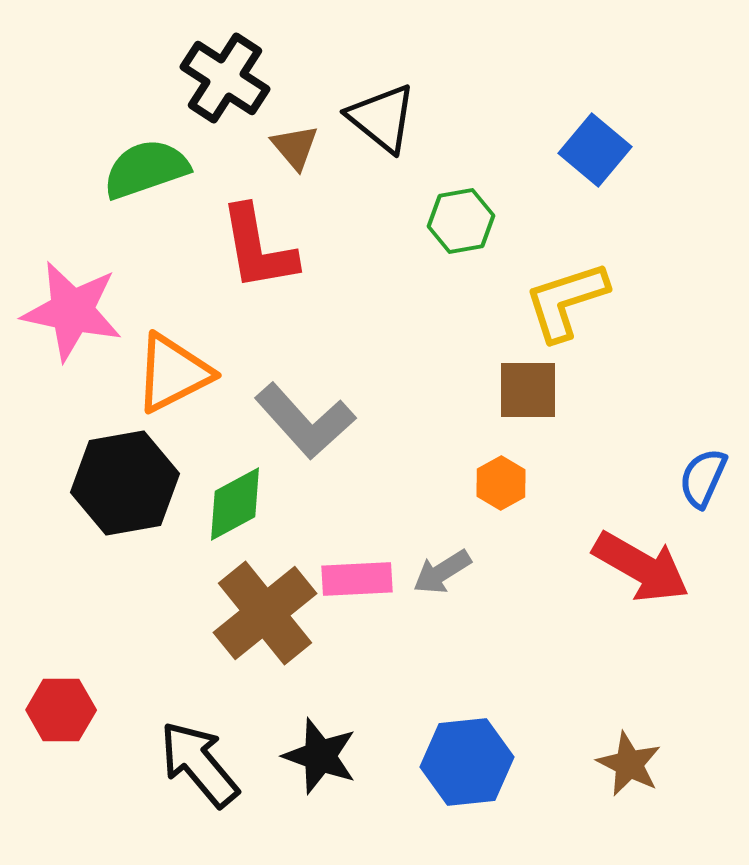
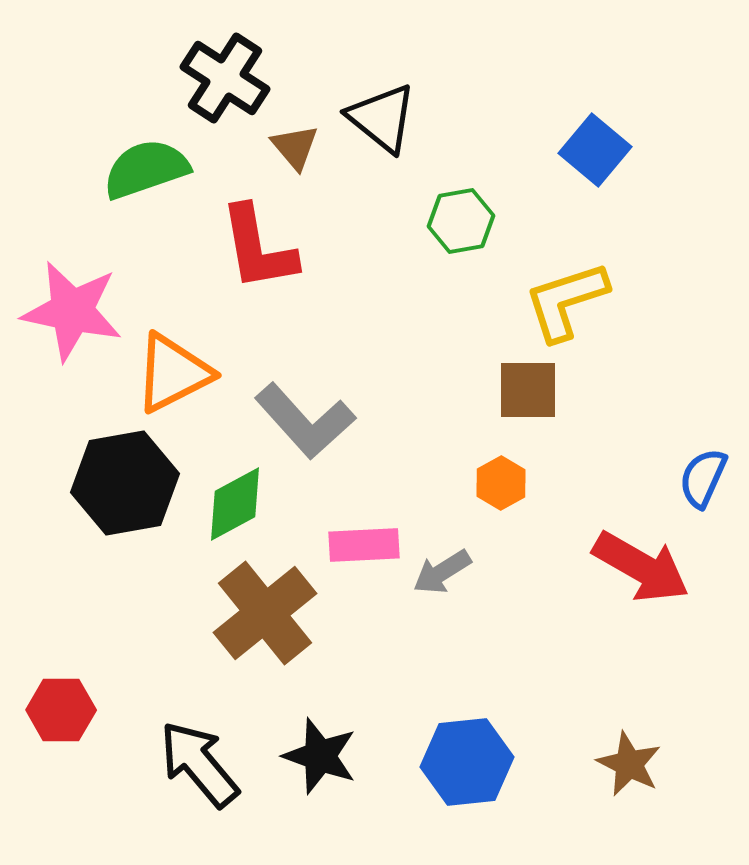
pink rectangle: moved 7 px right, 34 px up
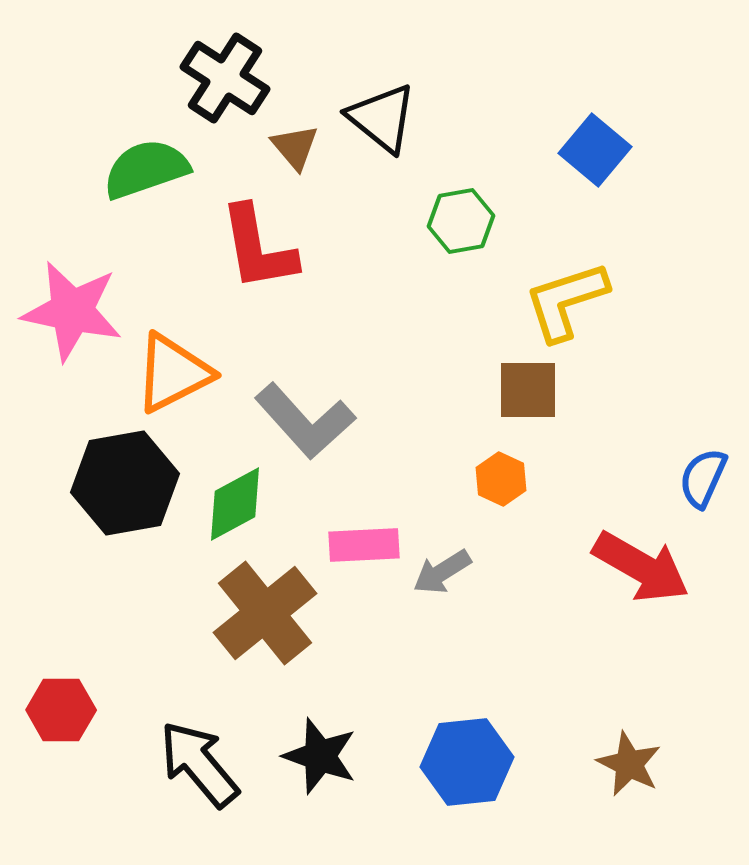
orange hexagon: moved 4 px up; rotated 6 degrees counterclockwise
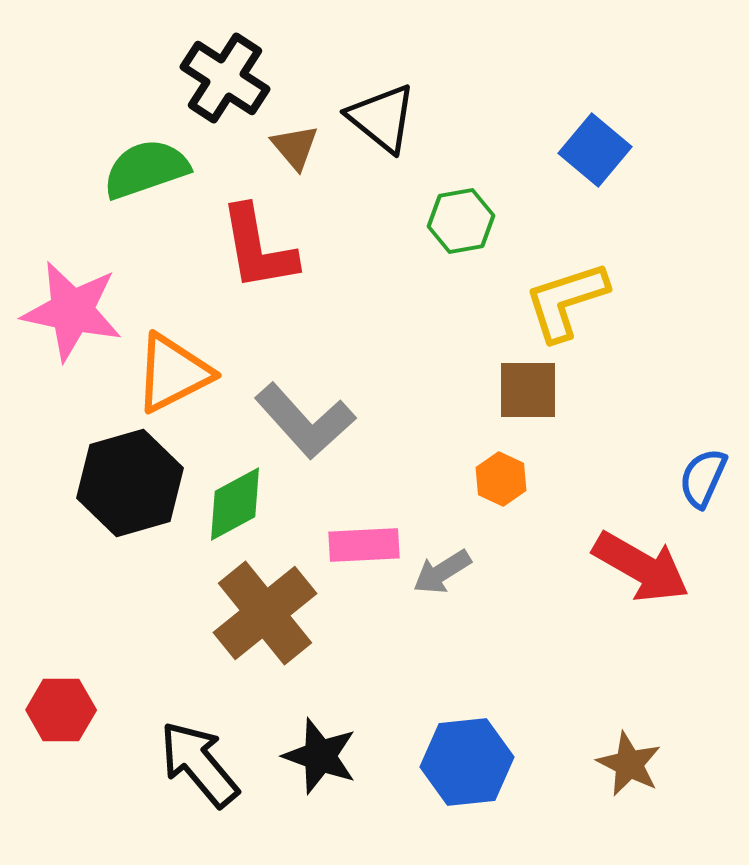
black hexagon: moved 5 px right; rotated 6 degrees counterclockwise
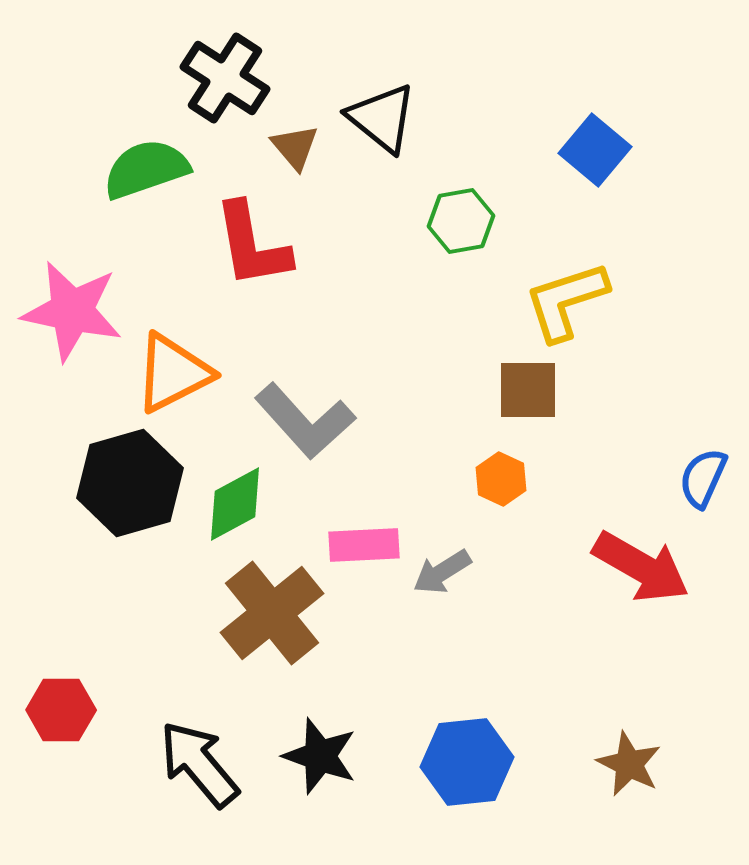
red L-shape: moved 6 px left, 3 px up
brown cross: moved 7 px right
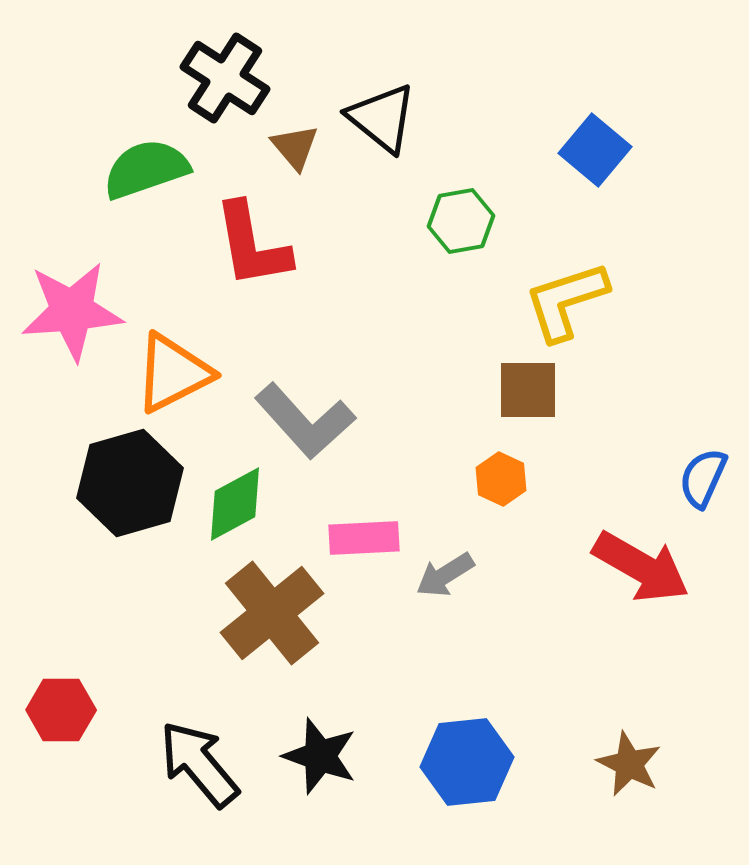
pink star: rotated 16 degrees counterclockwise
pink rectangle: moved 7 px up
gray arrow: moved 3 px right, 3 px down
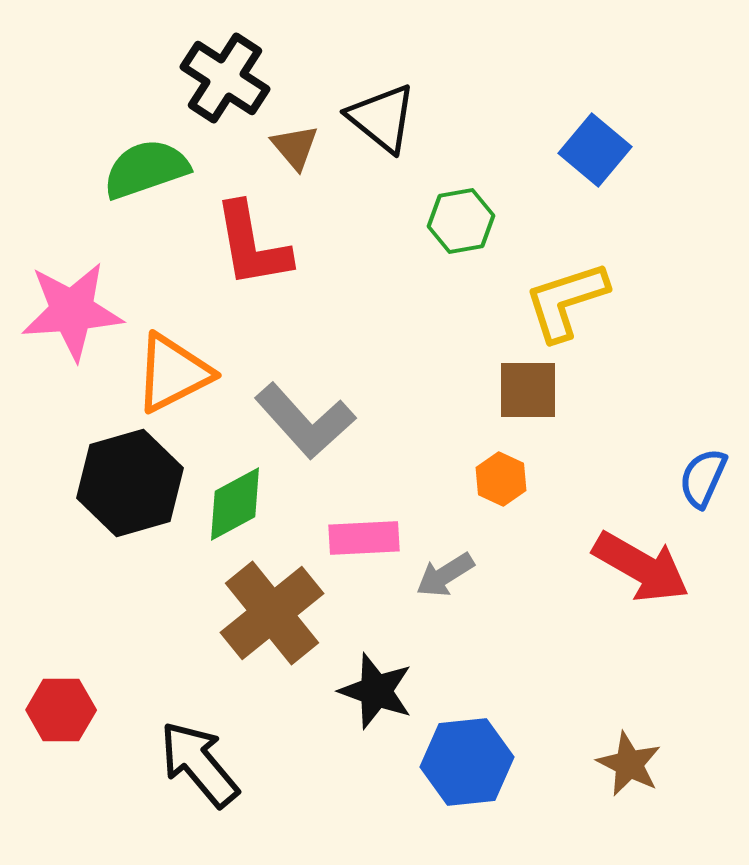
black star: moved 56 px right, 65 px up
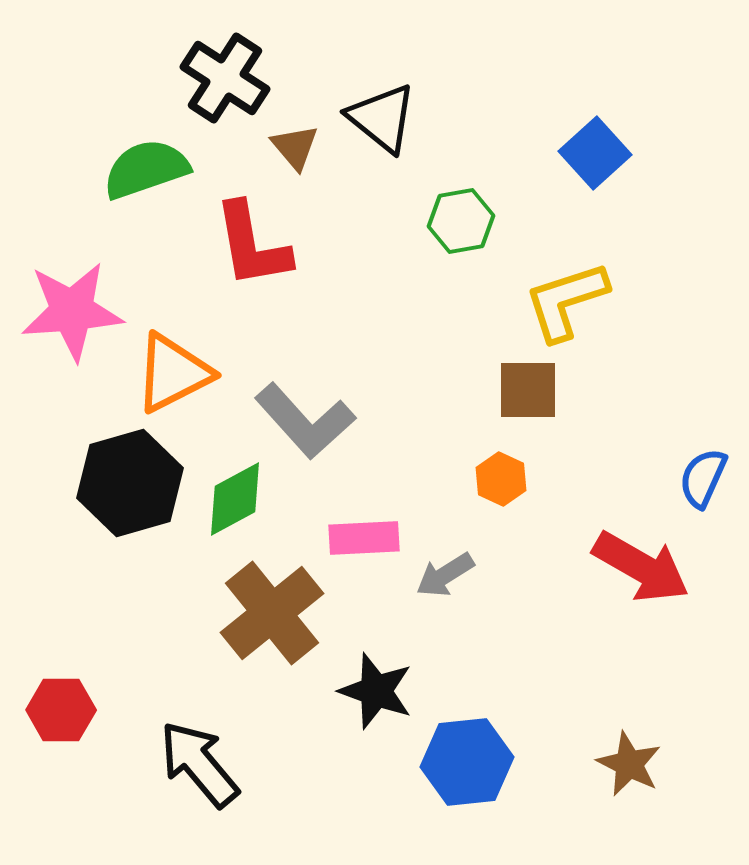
blue square: moved 3 px down; rotated 8 degrees clockwise
green diamond: moved 5 px up
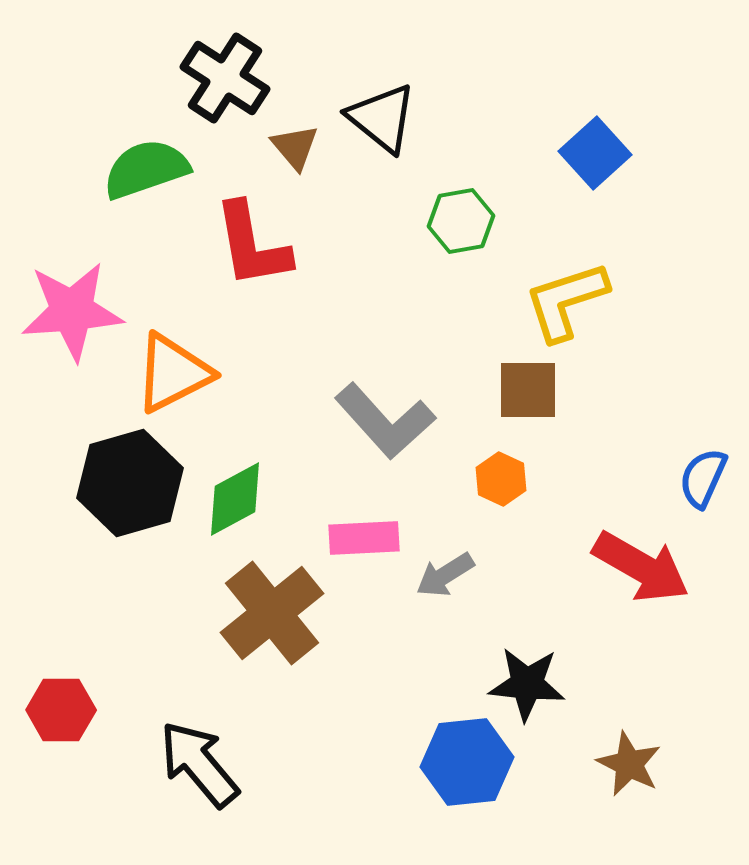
gray L-shape: moved 80 px right
black star: moved 151 px right, 7 px up; rotated 14 degrees counterclockwise
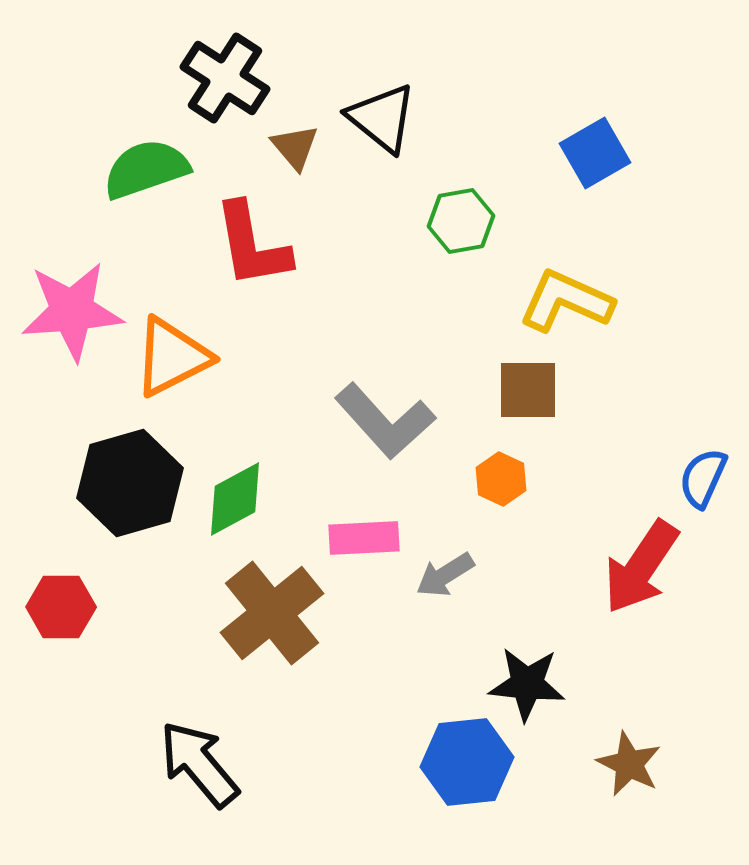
blue square: rotated 12 degrees clockwise
yellow L-shape: rotated 42 degrees clockwise
orange triangle: moved 1 px left, 16 px up
red arrow: rotated 94 degrees clockwise
red hexagon: moved 103 px up
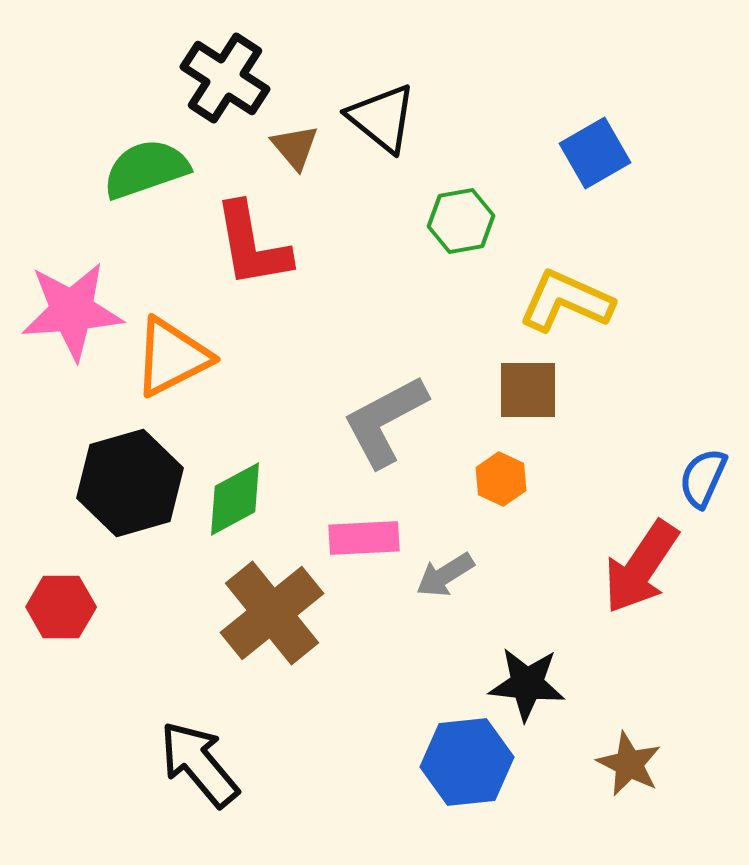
gray L-shape: rotated 104 degrees clockwise
